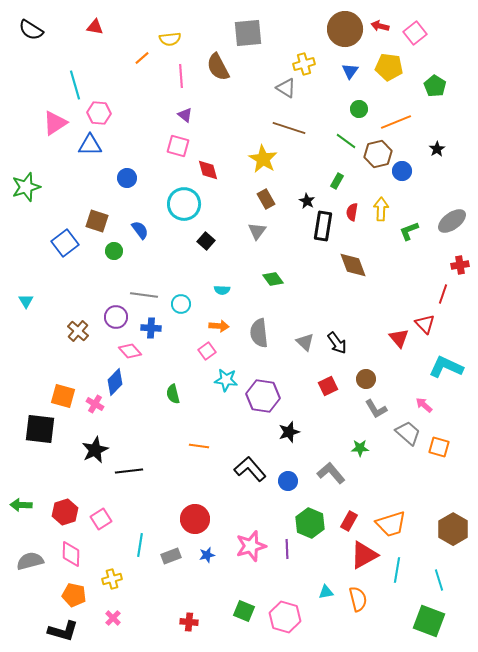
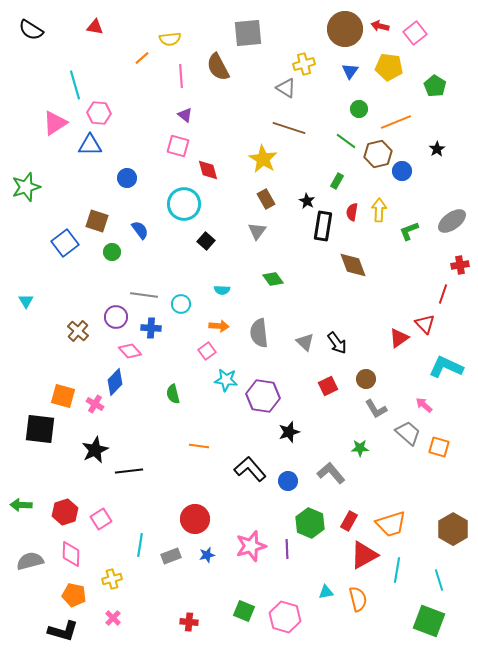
yellow arrow at (381, 209): moved 2 px left, 1 px down
green circle at (114, 251): moved 2 px left, 1 px down
red triangle at (399, 338): rotated 35 degrees clockwise
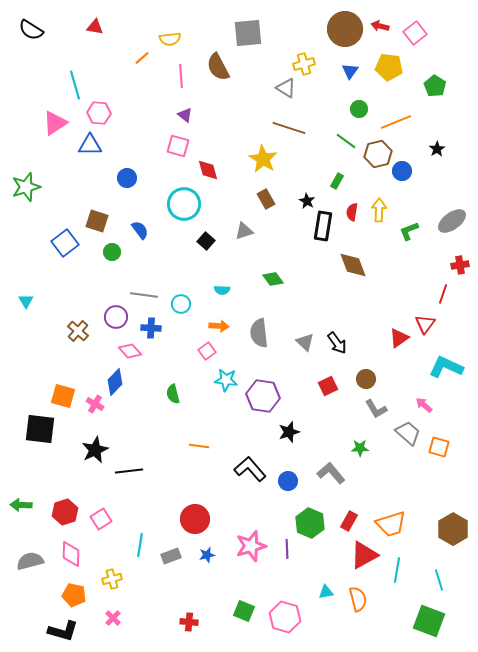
gray triangle at (257, 231): moved 13 px left; rotated 36 degrees clockwise
red triangle at (425, 324): rotated 20 degrees clockwise
